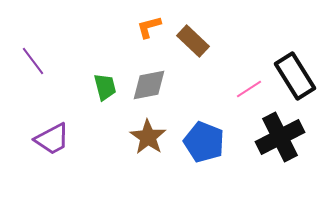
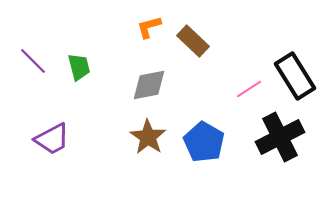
purple line: rotated 8 degrees counterclockwise
green trapezoid: moved 26 px left, 20 px up
blue pentagon: rotated 9 degrees clockwise
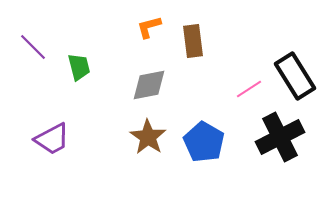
brown rectangle: rotated 40 degrees clockwise
purple line: moved 14 px up
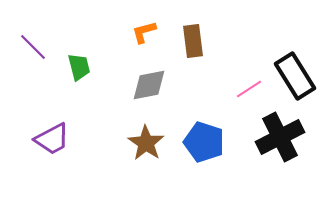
orange L-shape: moved 5 px left, 5 px down
brown star: moved 2 px left, 6 px down
blue pentagon: rotated 12 degrees counterclockwise
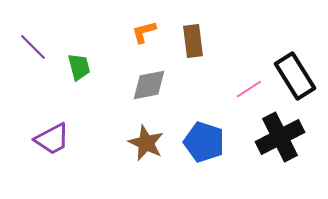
brown star: rotated 9 degrees counterclockwise
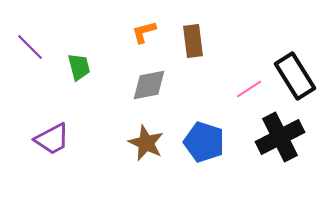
purple line: moved 3 px left
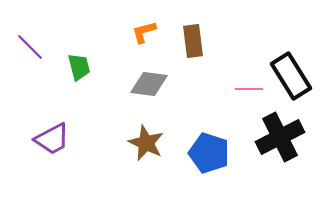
black rectangle: moved 4 px left
gray diamond: moved 1 px up; rotated 18 degrees clockwise
pink line: rotated 32 degrees clockwise
blue pentagon: moved 5 px right, 11 px down
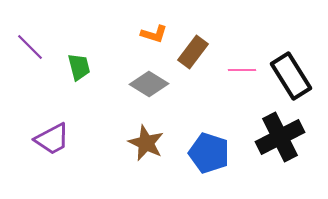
orange L-shape: moved 10 px right, 2 px down; rotated 148 degrees counterclockwise
brown rectangle: moved 11 px down; rotated 44 degrees clockwise
gray diamond: rotated 24 degrees clockwise
pink line: moved 7 px left, 19 px up
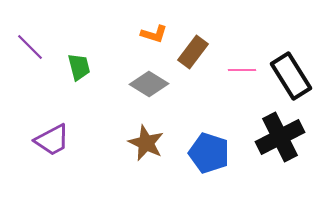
purple trapezoid: moved 1 px down
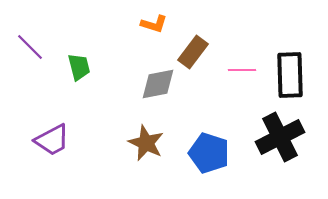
orange L-shape: moved 10 px up
black rectangle: moved 1 px left, 1 px up; rotated 30 degrees clockwise
gray diamond: moved 9 px right; rotated 42 degrees counterclockwise
